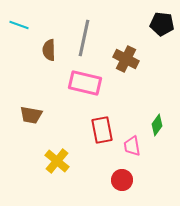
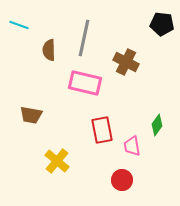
brown cross: moved 3 px down
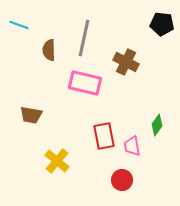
red rectangle: moved 2 px right, 6 px down
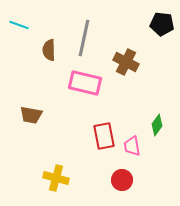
yellow cross: moved 1 px left, 17 px down; rotated 25 degrees counterclockwise
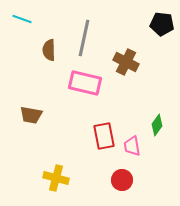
cyan line: moved 3 px right, 6 px up
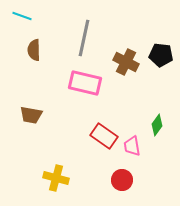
cyan line: moved 3 px up
black pentagon: moved 1 px left, 31 px down
brown semicircle: moved 15 px left
red rectangle: rotated 44 degrees counterclockwise
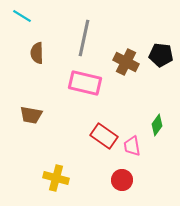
cyan line: rotated 12 degrees clockwise
brown semicircle: moved 3 px right, 3 px down
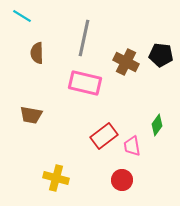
red rectangle: rotated 72 degrees counterclockwise
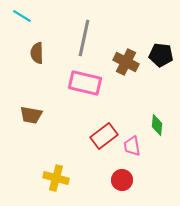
green diamond: rotated 30 degrees counterclockwise
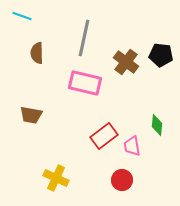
cyan line: rotated 12 degrees counterclockwise
brown cross: rotated 10 degrees clockwise
yellow cross: rotated 10 degrees clockwise
